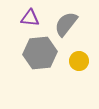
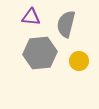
purple triangle: moved 1 px right, 1 px up
gray semicircle: rotated 24 degrees counterclockwise
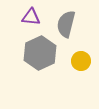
gray hexagon: rotated 20 degrees counterclockwise
yellow circle: moved 2 px right
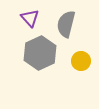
purple triangle: moved 1 px left, 1 px down; rotated 42 degrees clockwise
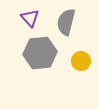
gray semicircle: moved 2 px up
gray hexagon: rotated 20 degrees clockwise
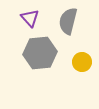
gray semicircle: moved 2 px right, 1 px up
yellow circle: moved 1 px right, 1 px down
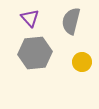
gray semicircle: moved 3 px right
gray hexagon: moved 5 px left
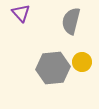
purple triangle: moved 9 px left, 5 px up
gray hexagon: moved 18 px right, 15 px down
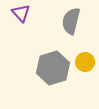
yellow circle: moved 3 px right
gray hexagon: rotated 12 degrees counterclockwise
